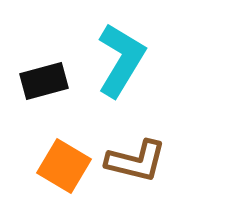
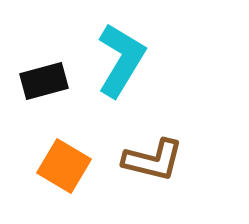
brown L-shape: moved 17 px right, 1 px up
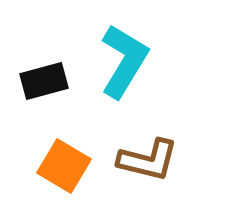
cyan L-shape: moved 3 px right, 1 px down
brown L-shape: moved 5 px left
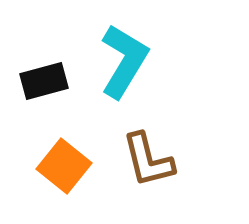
brown L-shape: rotated 62 degrees clockwise
orange square: rotated 8 degrees clockwise
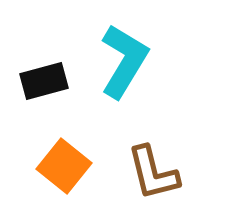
brown L-shape: moved 5 px right, 13 px down
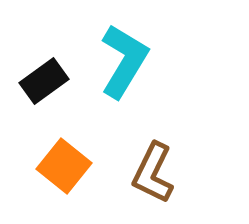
black rectangle: rotated 21 degrees counterclockwise
brown L-shape: rotated 40 degrees clockwise
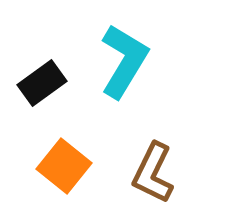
black rectangle: moved 2 px left, 2 px down
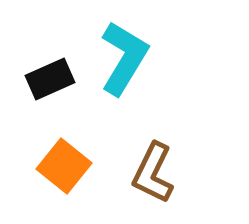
cyan L-shape: moved 3 px up
black rectangle: moved 8 px right, 4 px up; rotated 12 degrees clockwise
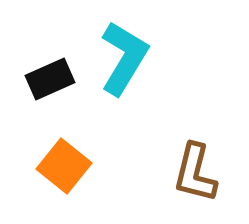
brown L-shape: moved 42 px right; rotated 12 degrees counterclockwise
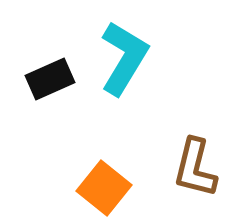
orange square: moved 40 px right, 22 px down
brown L-shape: moved 5 px up
